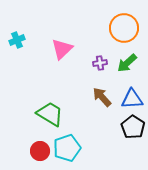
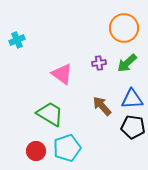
pink triangle: moved 25 px down; rotated 40 degrees counterclockwise
purple cross: moved 1 px left
brown arrow: moved 9 px down
black pentagon: rotated 25 degrees counterclockwise
red circle: moved 4 px left
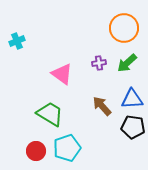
cyan cross: moved 1 px down
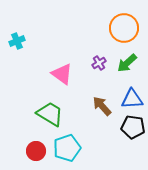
purple cross: rotated 24 degrees counterclockwise
